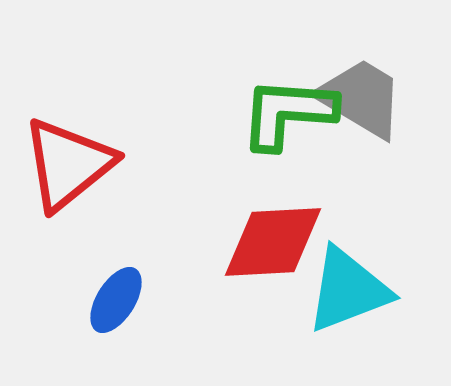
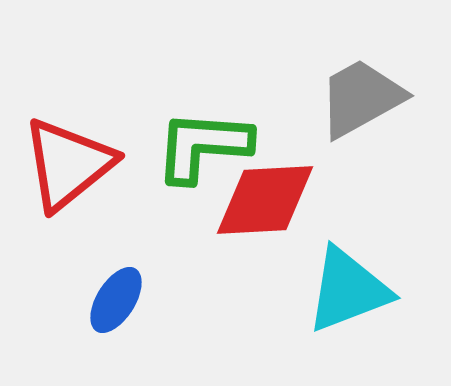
gray trapezoid: rotated 60 degrees counterclockwise
green L-shape: moved 85 px left, 33 px down
red diamond: moved 8 px left, 42 px up
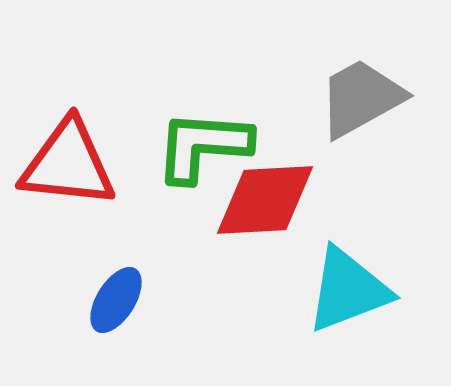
red triangle: rotated 45 degrees clockwise
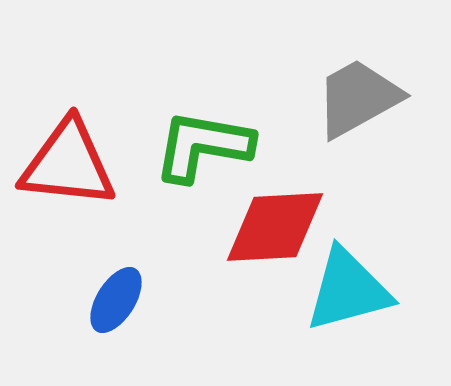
gray trapezoid: moved 3 px left
green L-shape: rotated 6 degrees clockwise
red diamond: moved 10 px right, 27 px down
cyan triangle: rotated 6 degrees clockwise
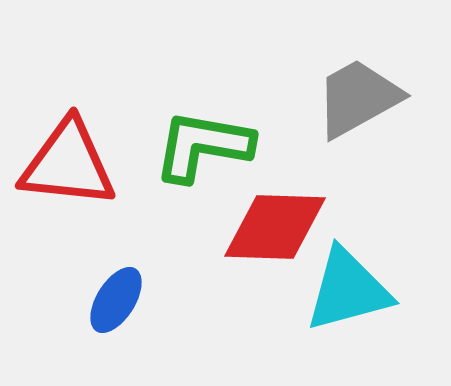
red diamond: rotated 5 degrees clockwise
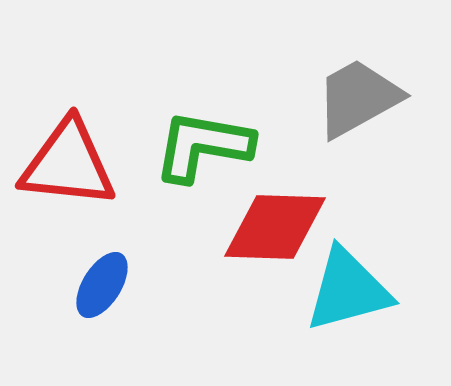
blue ellipse: moved 14 px left, 15 px up
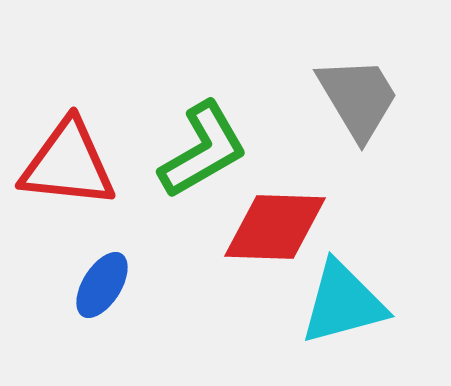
gray trapezoid: rotated 88 degrees clockwise
green L-shape: moved 4 px down; rotated 140 degrees clockwise
cyan triangle: moved 5 px left, 13 px down
